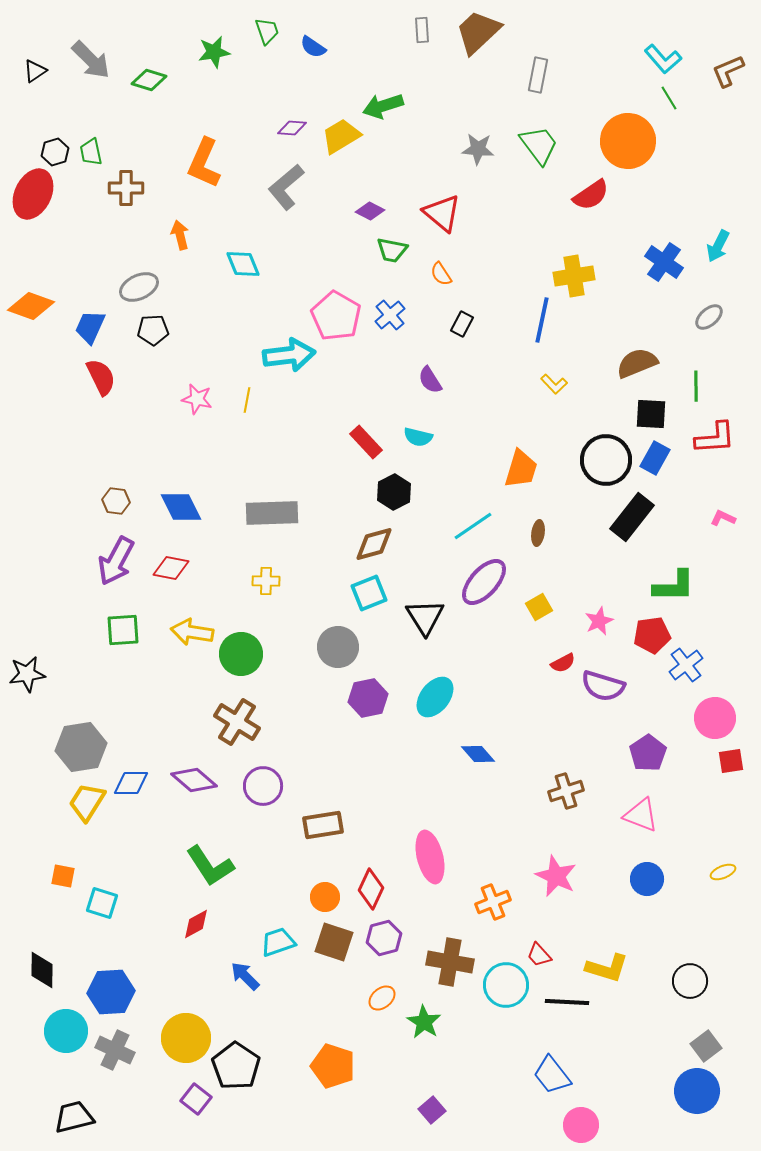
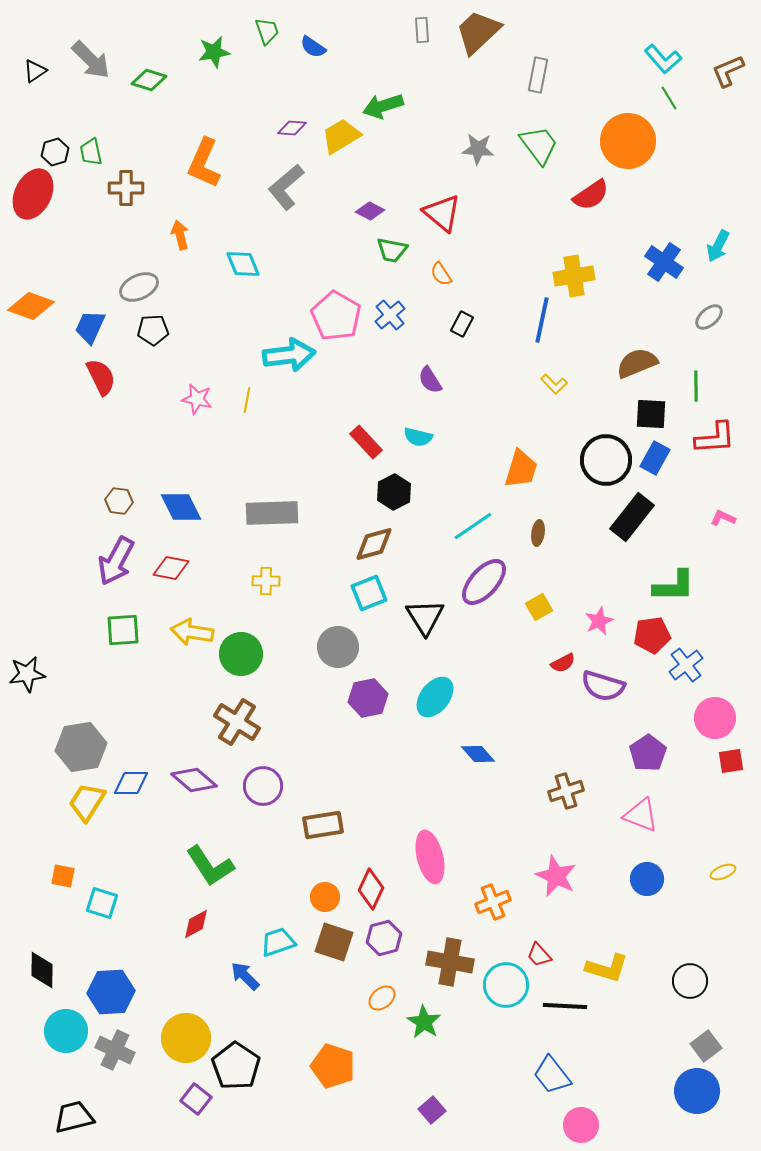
brown hexagon at (116, 501): moved 3 px right
black line at (567, 1002): moved 2 px left, 4 px down
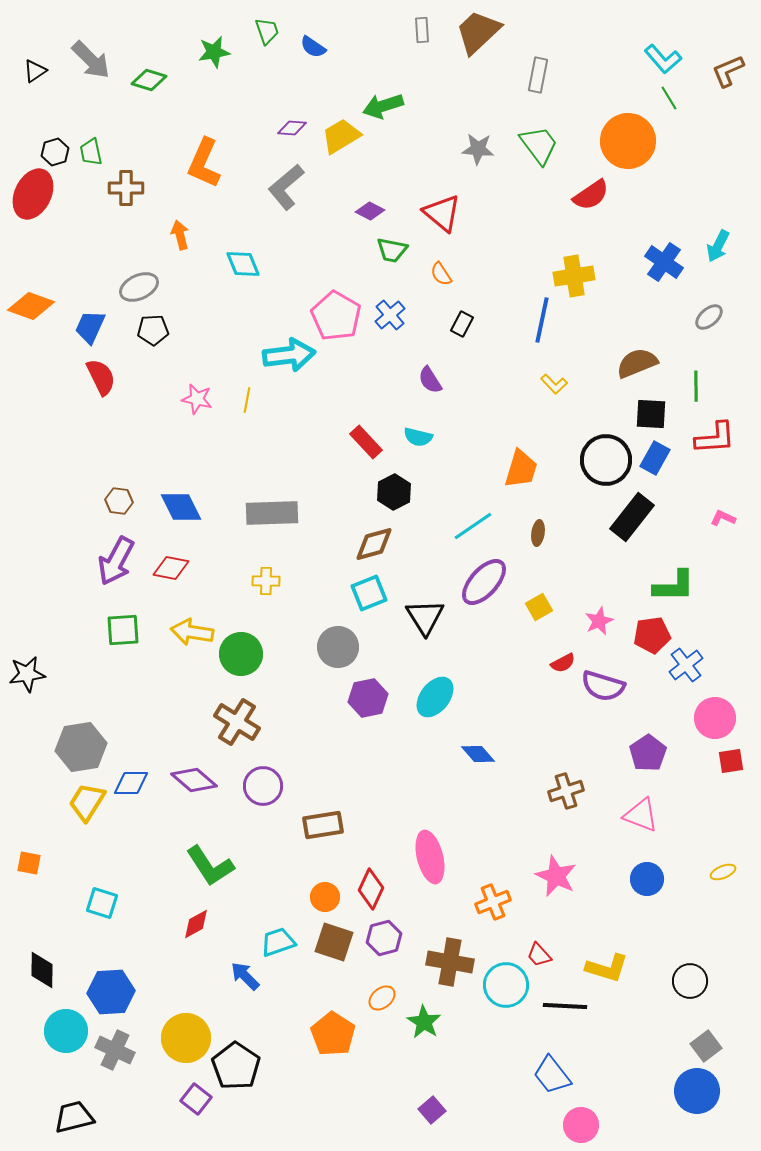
orange square at (63, 876): moved 34 px left, 13 px up
orange pentagon at (333, 1066): moved 32 px up; rotated 15 degrees clockwise
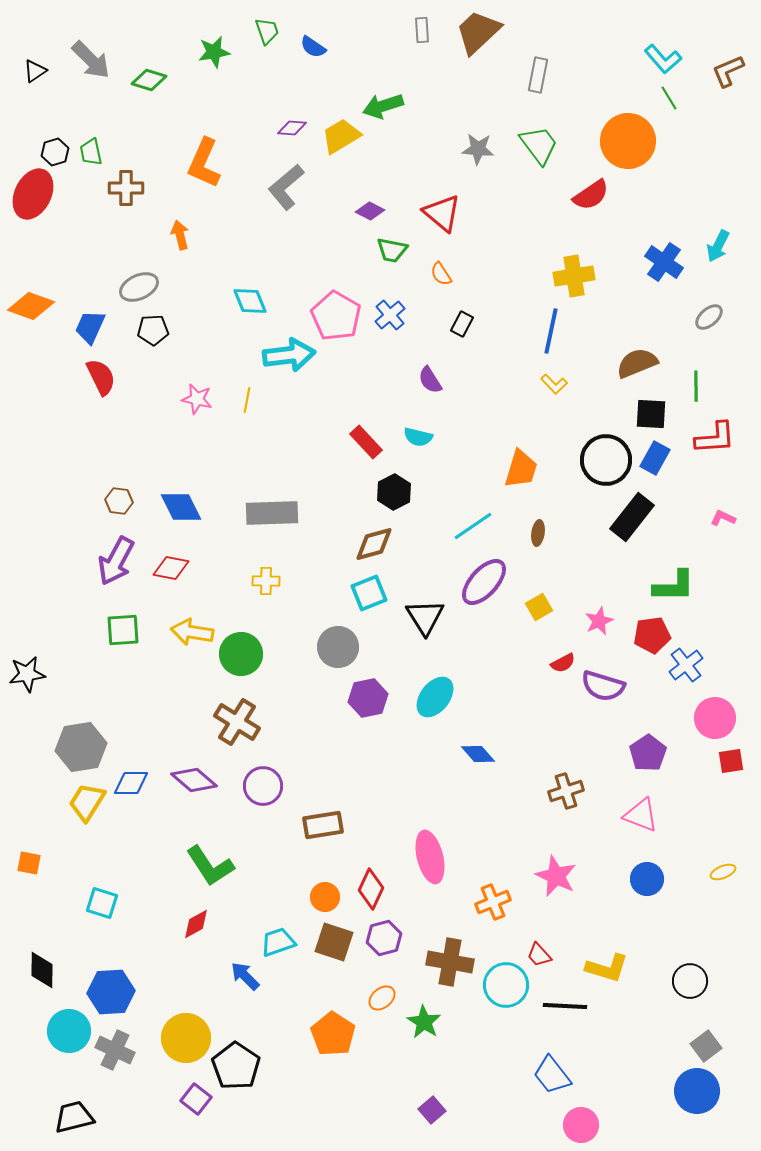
cyan diamond at (243, 264): moved 7 px right, 37 px down
blue line at (542, 320): moved 9 px right, 11 px down
cyan circle at (66, 1031): moved 3 px right
